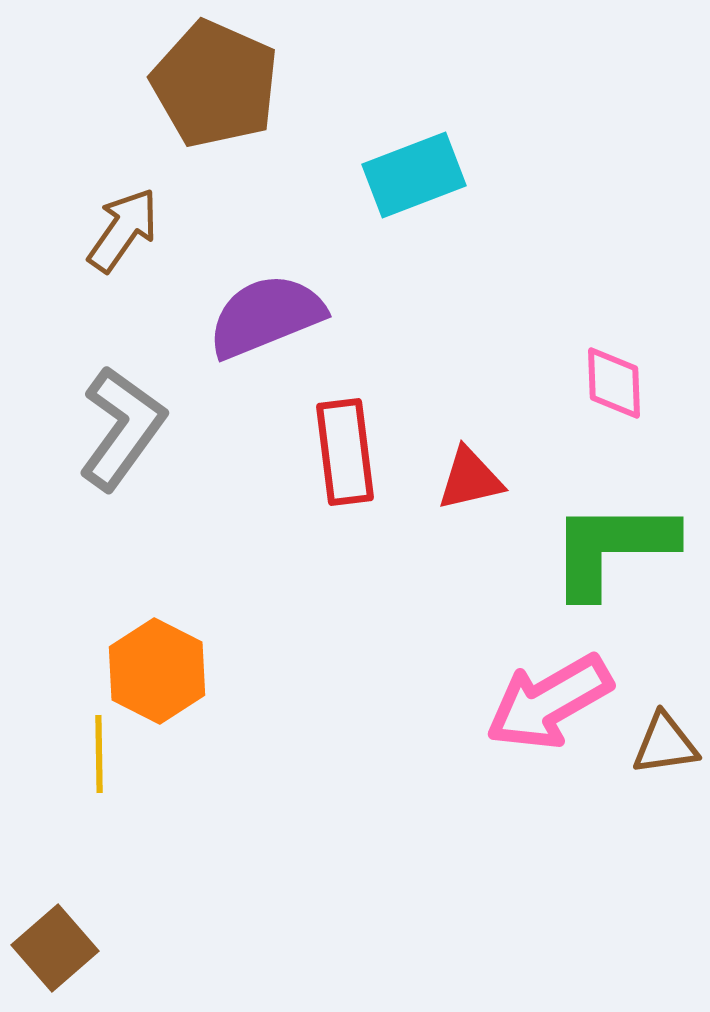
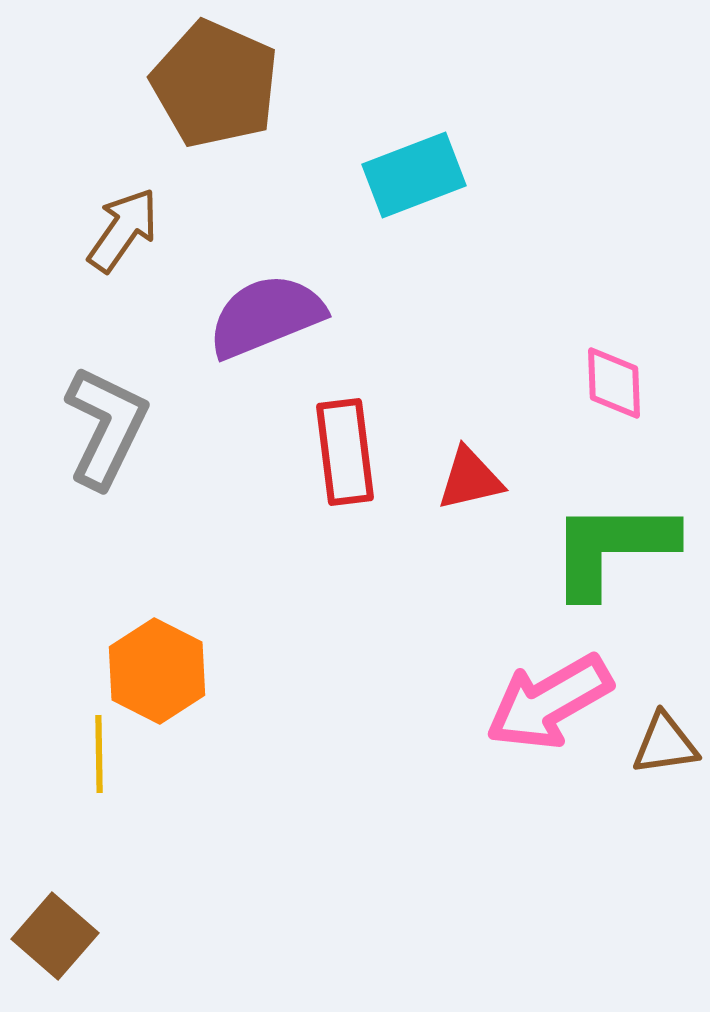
gray L-shape: moved 16 px left, 1 px up; rotated 10 degrees counterclockwise
brown square: moved 12 px up; rotated 8 degrees counterclockwise
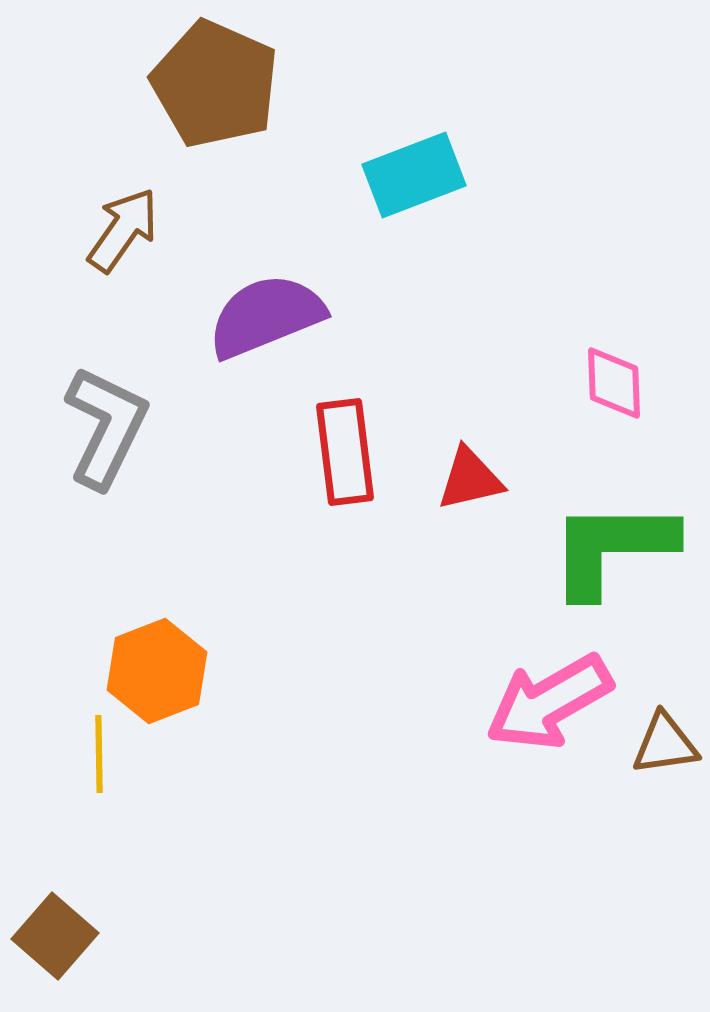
orange hexagon: rotated 12 degrees clockwise
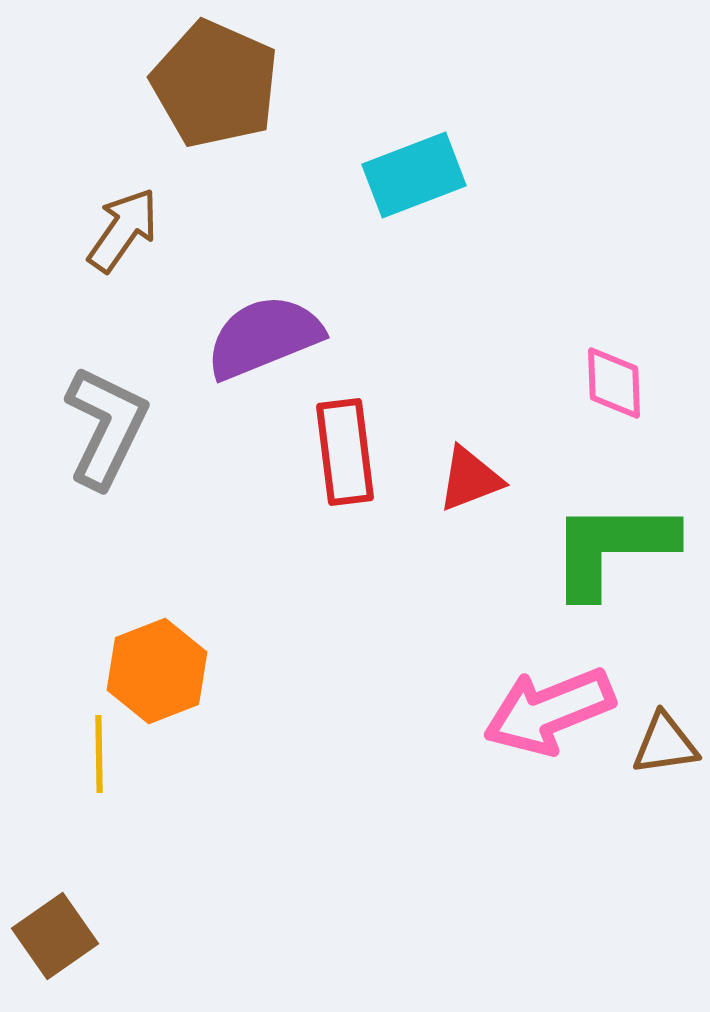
purple semicircle: moved 2 px left, 21 px down
red triangle: rotated 8 degrees counterclockwise
pink arrow: moved 9 px down; rotated 8 degrees clockwise
brown square: rotated 14 degrees clockwise
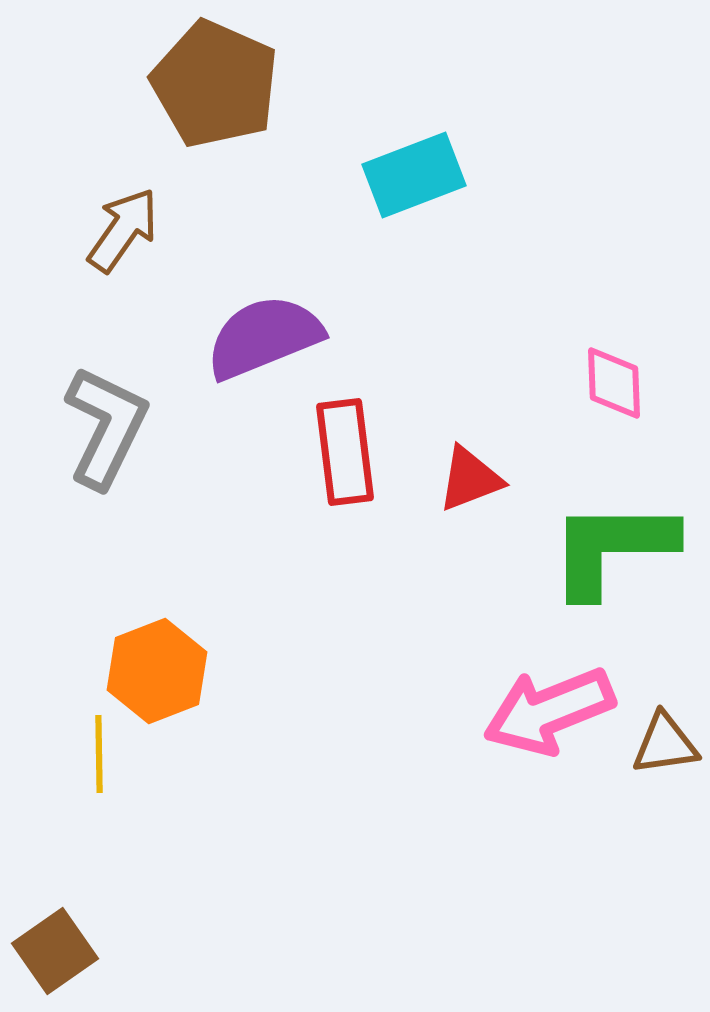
brown square: moved 15 px down
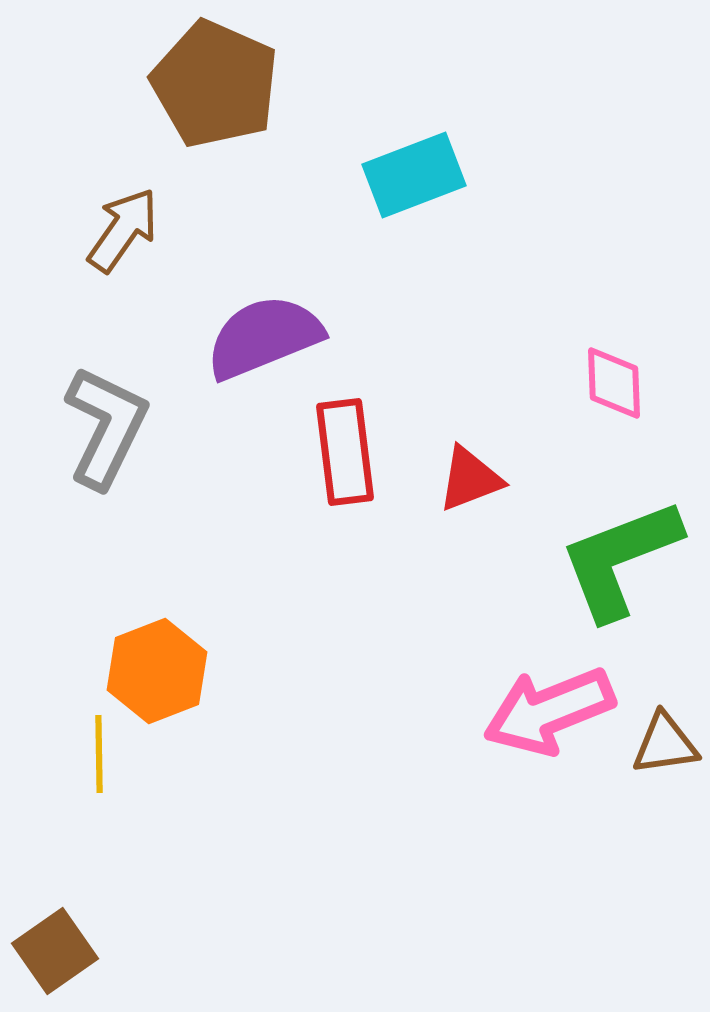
green L-shape: moved 8 px right, 11 px down; rotated 21 degrees counterclockwise
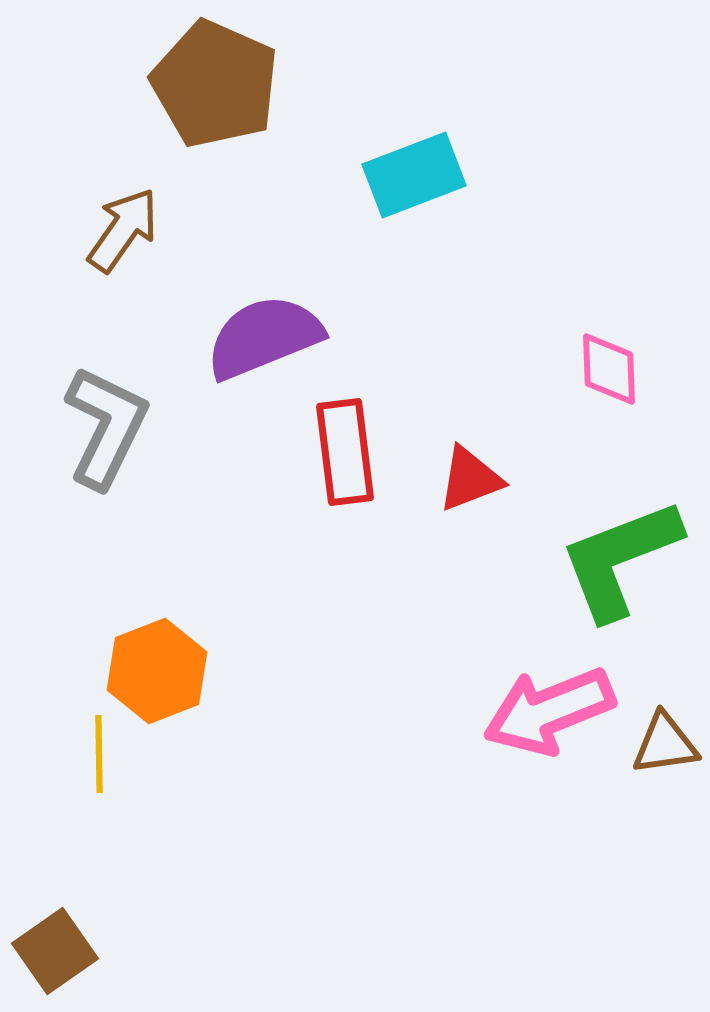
pink diamond: moved 5 px left, 14 px up
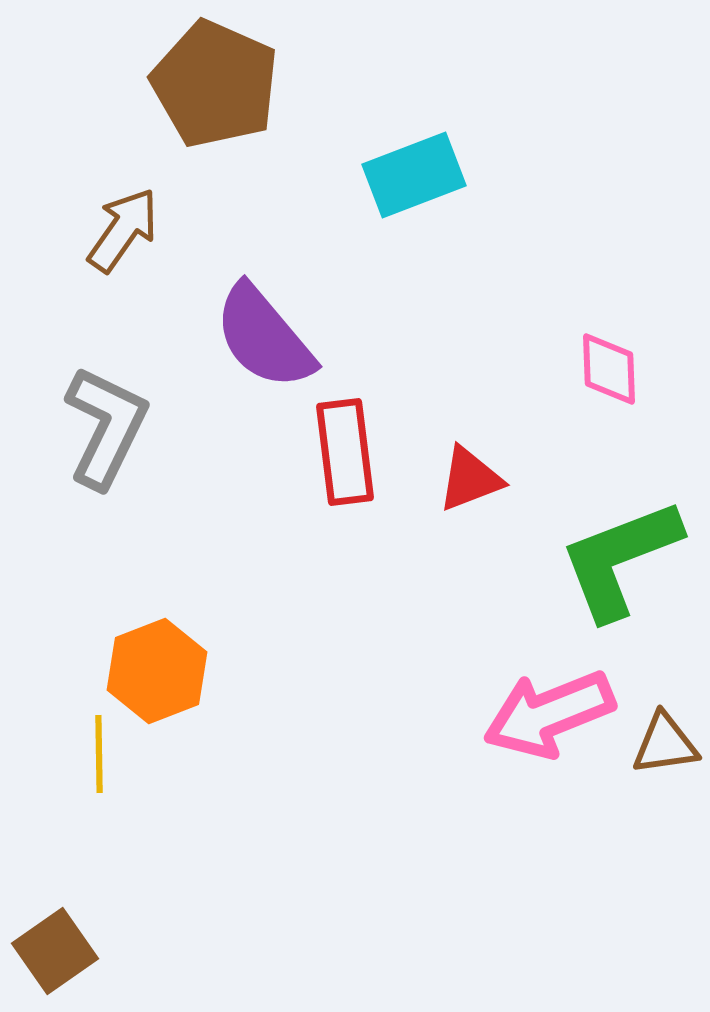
purple semicircle: rotated 108 degrees counterclockwise
pink arrow: moved 3 px down
